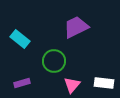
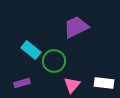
cyan rectangle: moved 11 px right, 11 px down
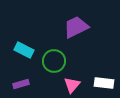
cyan rectangle: moved 7 px left; rotated 12 degrees counterclockwise
purple rectangle: moved 1 px left, 1 px down
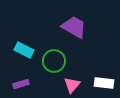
purple trapezoid: moved 2 px left; rotated 56 degrees clockwise
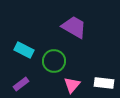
purple rectangle: rotated 21 degrees counterclockwise
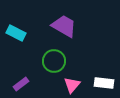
purple trapezoid: moved 10 px left, 1 px up
cyan rectangle: moved 8 px left, 17 px up
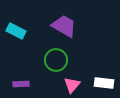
cyan rectangle: moved 2 px up
green circle: moved 2 px right, 1 px up
purple rectangle: rotated 35 degrees clockwise
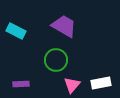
white rectangle: moved 3 px left; rotated 18 degrees counterclockwise
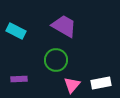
purple rectangle: moved 2 px left, 5 px up
